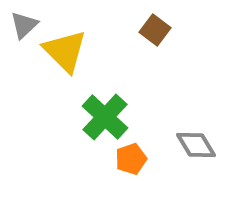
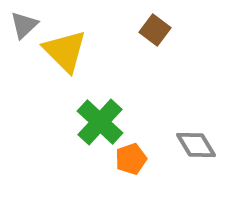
green cross: moved 5 px left, 5 px down
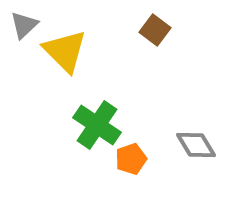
green cross: moved 3 px left, 3 px down; rotated 9 degrees counterclockwise
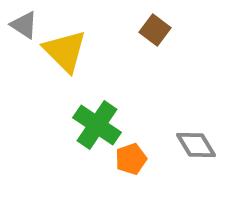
gray triangle: rotated 44 degrees counterclockwise
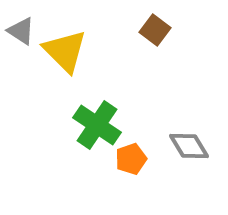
gray triangle: moved 3 px left, 6 px down
gray diamond: moved 7 px left, 1 px down
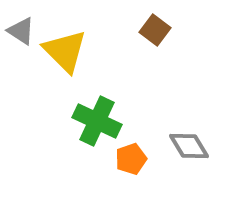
green cross: moved 4 px up; rotated 9 degrees counterclockwise
